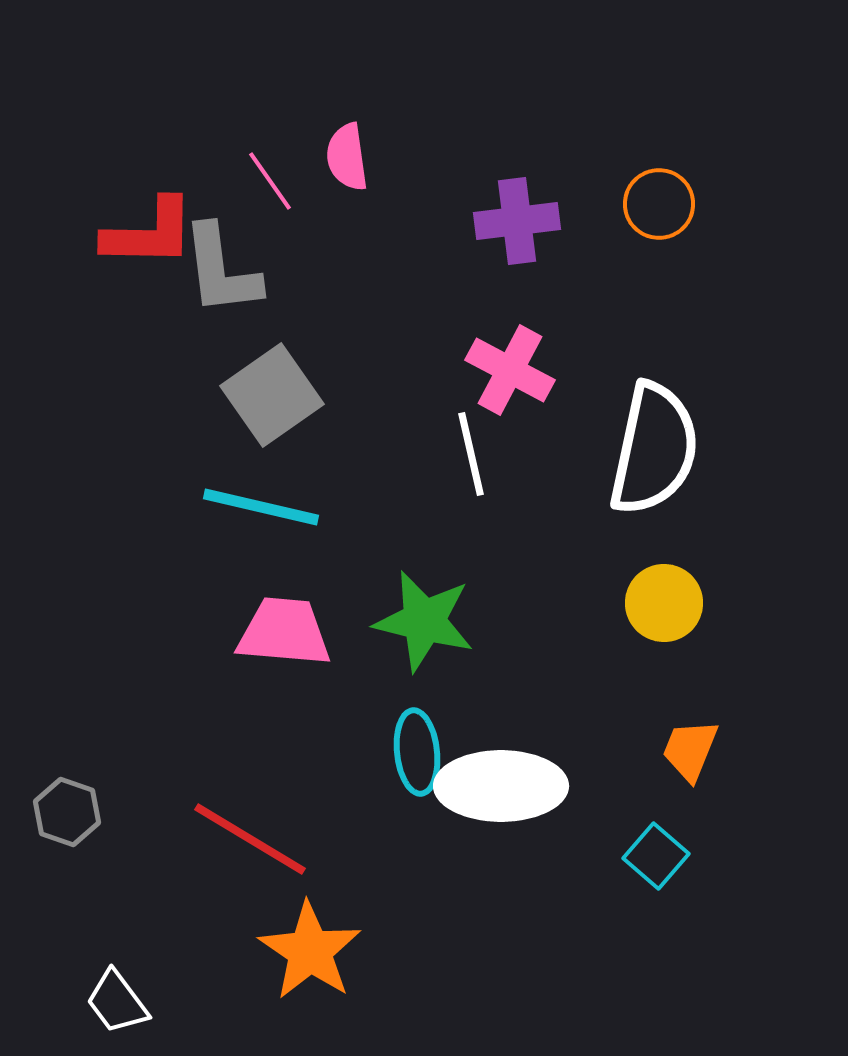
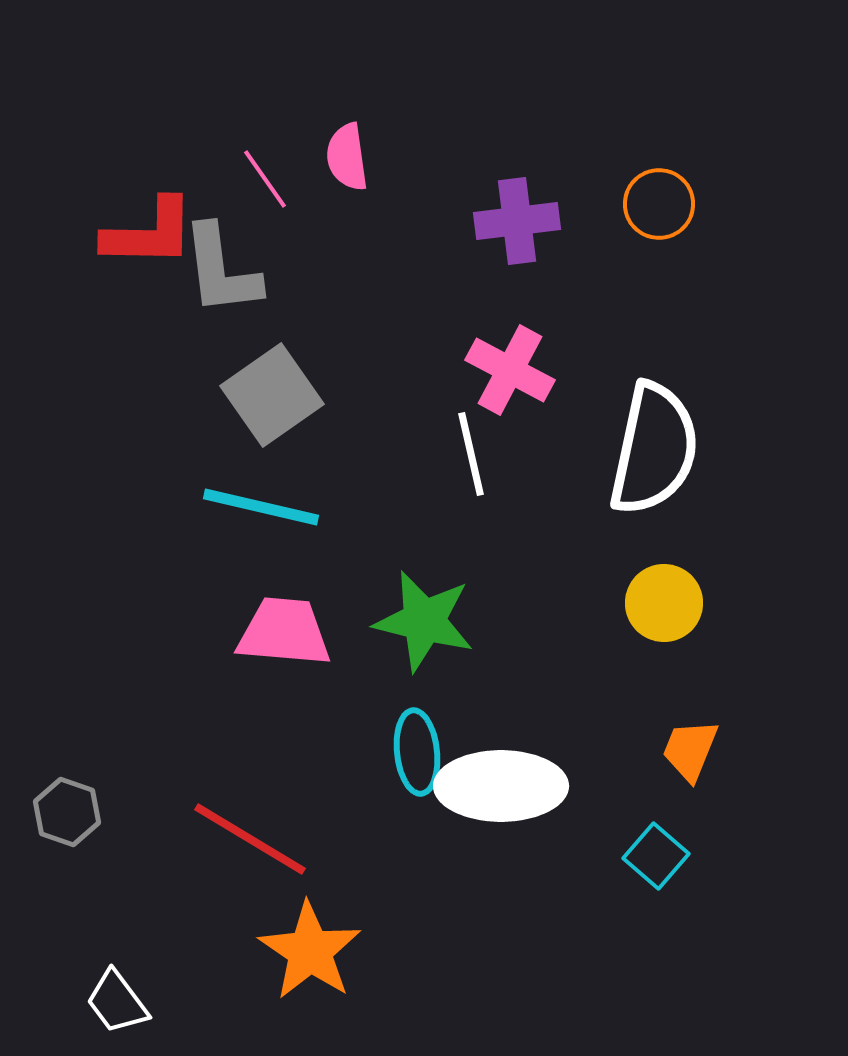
pink line: moved 5 px left, 2 px up
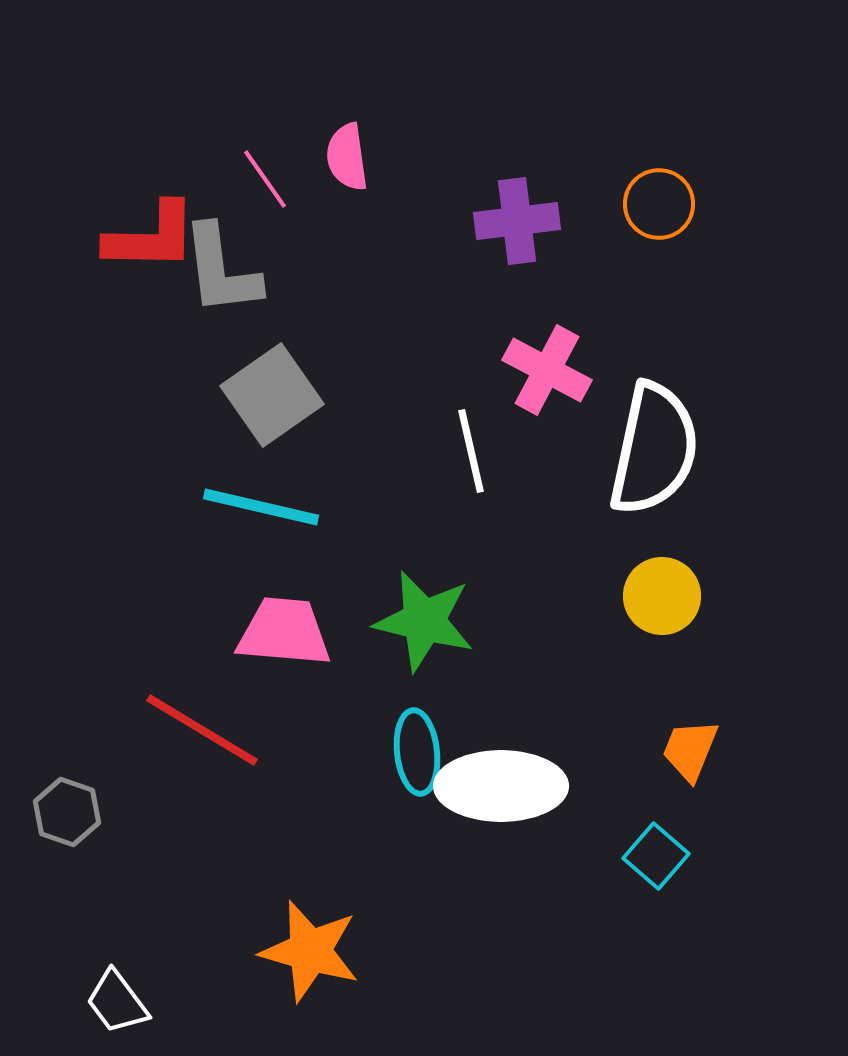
red L-shape: moved 2 px right, 4 px down
pink cross: moved 37 px right
white line: moved 3 px up
yellow circle: moved 2 px left, 7 px up
red line: moved 48 px left, 109 px up
orange star: rotated 18 degrees counterclockwise
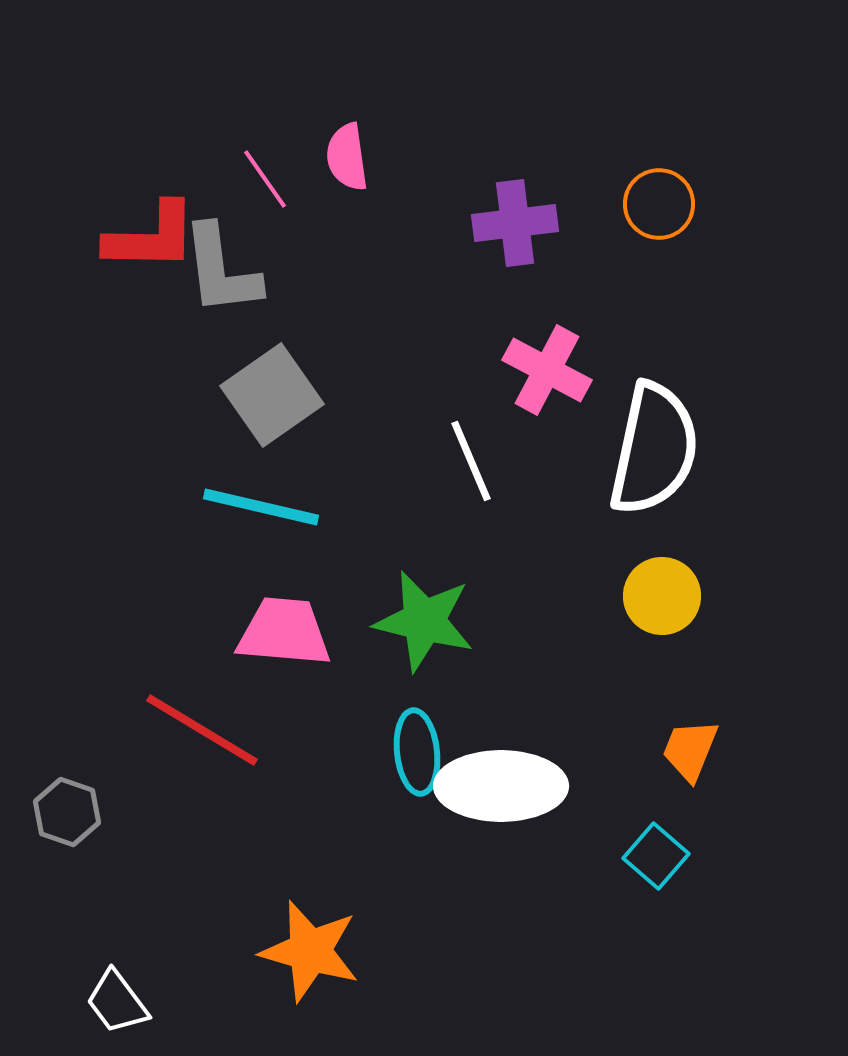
purple cross: moved 2 px left, 2 px down
white line: moved 10 px down; rotated 10 degrees counterclockwise
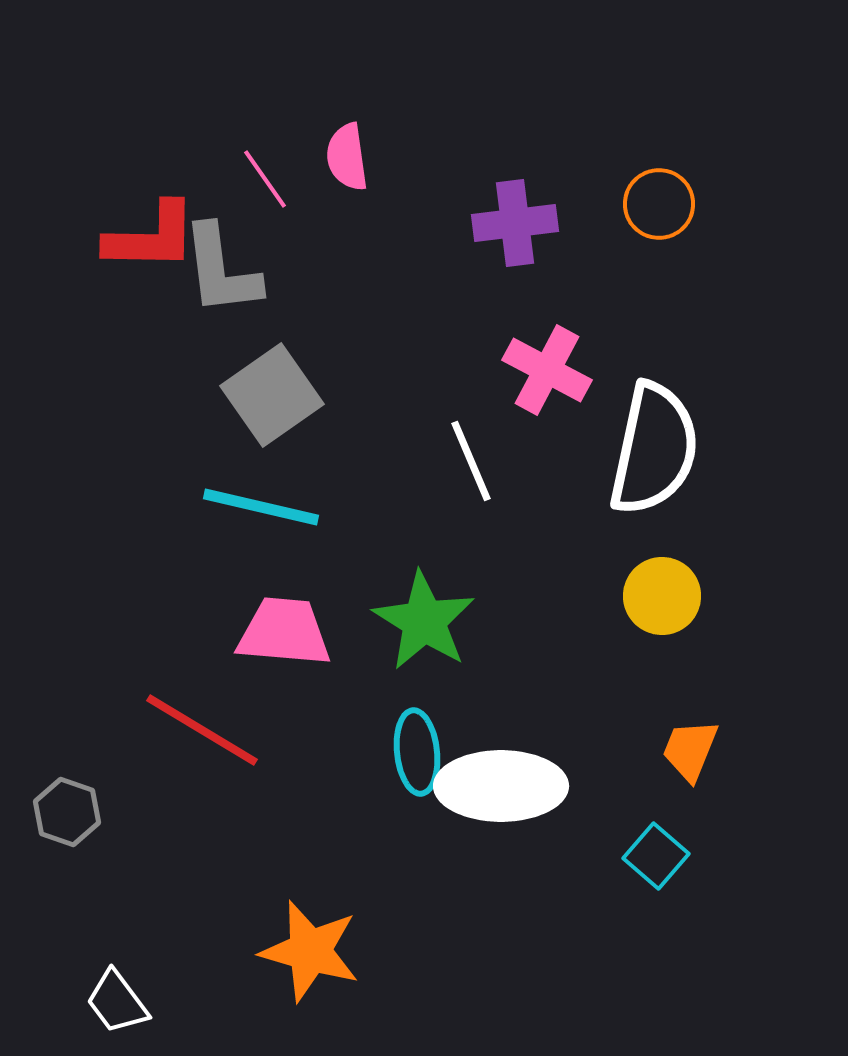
green star: rotated 18 degrees clockwise
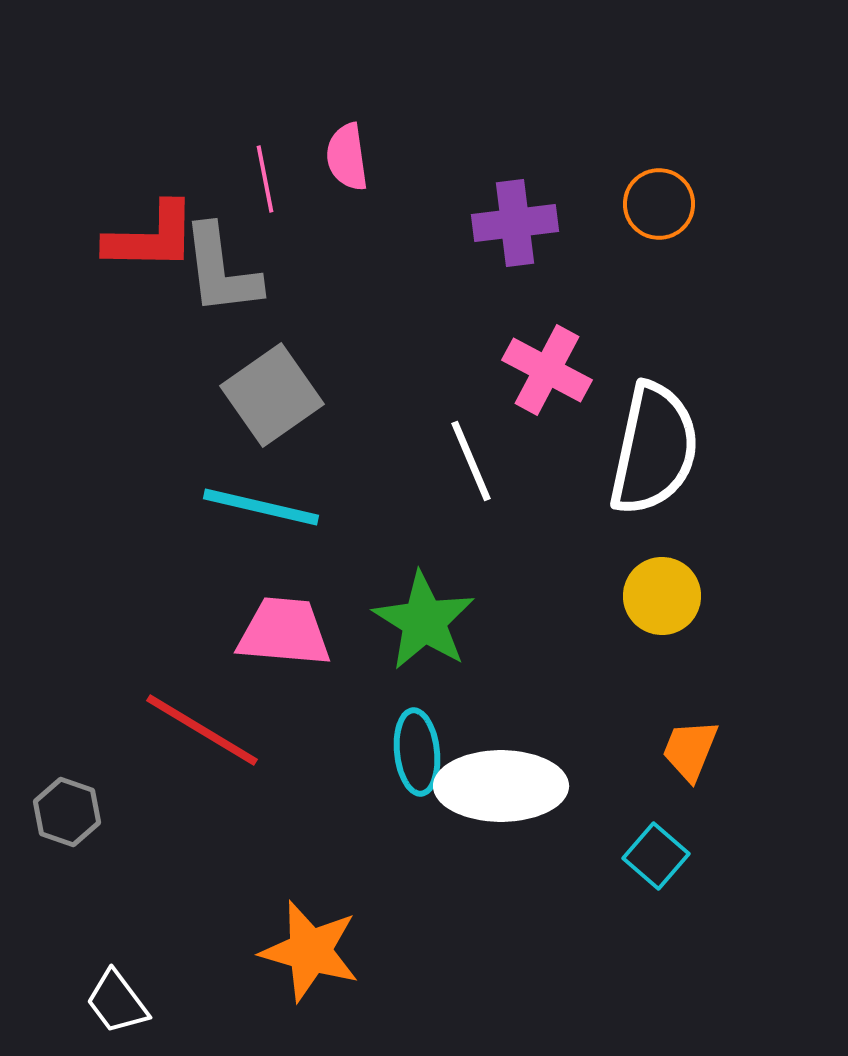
pink line: rotated 24 degrees clockwise
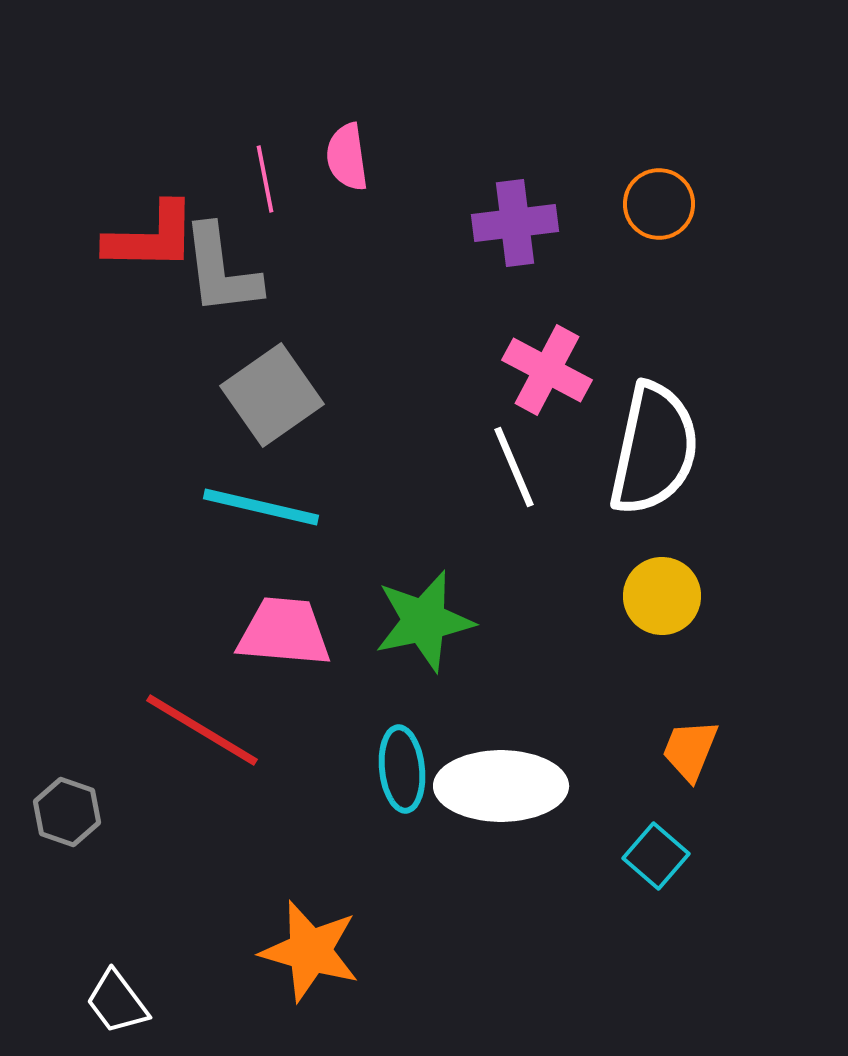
white line: moved 43 px right, 6 px down
green star: rotated 28 degrees clockwise
cyan ellipse: moved 15 px left, 17 px down
